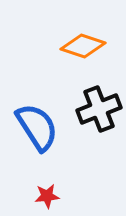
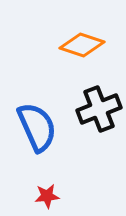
orange diamond: moved 1 px left, 1 px up
blue semicircle: rotated 9 degrees clockwise
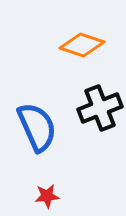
black cross: moved 1 px right, 1 px up
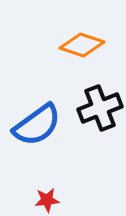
blue semicircle: moved 2 px up; rotated 78 degrees clockwise
red star: moved 4 px down
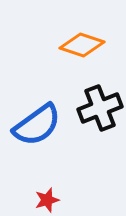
red star: rotated 10 degrees counterclockwise
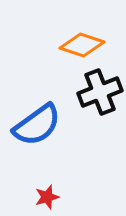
black cross: moved 16 px up
red star: moved 3 px up
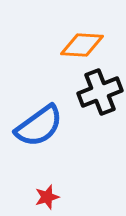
orange diamond: rotated 15 degrees counterclockwise
blue semicircle: moved 2 px right, 1 px down
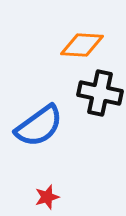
black cross: moved 1 px down; rotated 33 degrees clockwise
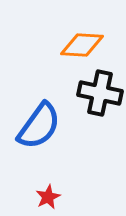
blue semicircle: rotated 18 degrees counterclockwise
red star: moved 1 px right; rotated 10 degrees counterclockwise
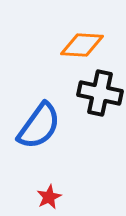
red star: moved 1 px right
